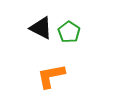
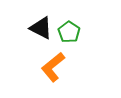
orange L-shape: moved 2 px right, 9 px up; rotated 28 degrees counterclockwise
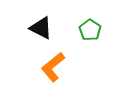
green pentagon: moved 21 px right, 2 px up
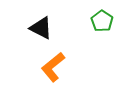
green pentagon: moved 12 px right, 9 px up
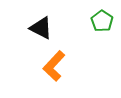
orange L-shape: moved 1 px right, 1 px up; rotated 8 degrees counterclockwise
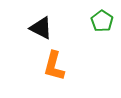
orange L-shape: rotated 28 degrees counterclockwise
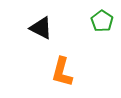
orange L-shape: moved 8 px right, 6 px down
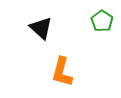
black triangle: rotated 15 degrees clockwise
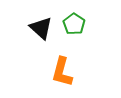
green pentagon: moved 28 px left, 3 px down
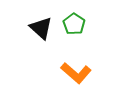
orange L-shape: moved 14 px right, 1 px down; rotated 64 degrees counterclockwise
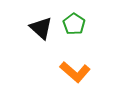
orange L-shape: moved 1 px left, 1 px up
